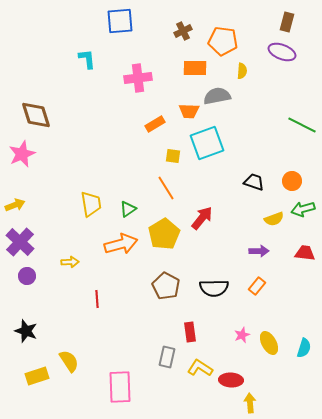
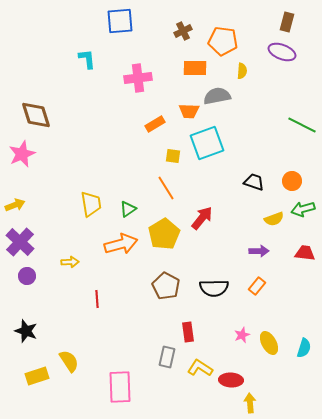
red rectangle at (190, 332): moved 2 px left
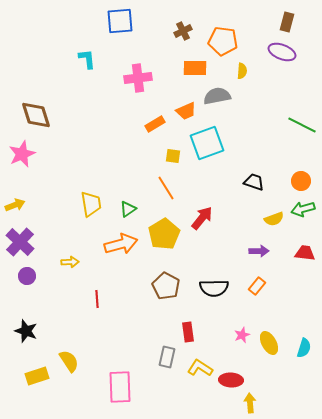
orange trapezoid at (189, 111): moved 3 px left; rotated 25 degrees counterclockwise
orange circle at (292, 181): moved 9 px right
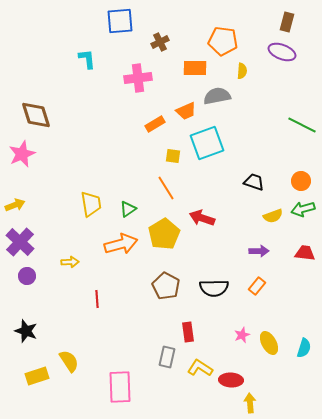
brown cross at (183, 31): moved 23 px left, 11 px down
red arrow at (202, 218): rotated 110 degrees counterclockwise
yellow semicircle at (274, 219): moved 1 px left, 3 px up
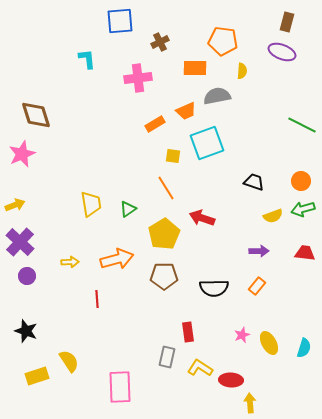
orange arrow at (121, 244): moved 4 px left, 15 px down
brown pentagon at (166, 286): moved 2 px left, 10 px up; rotated 28 degrees counterclockwise
